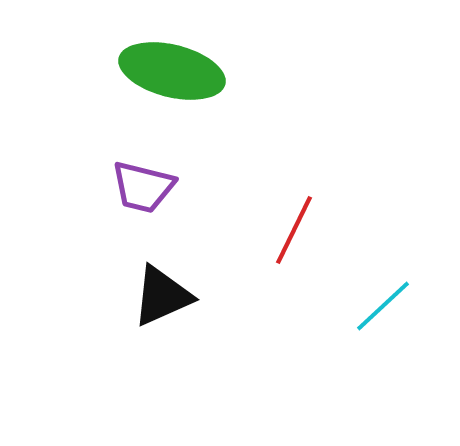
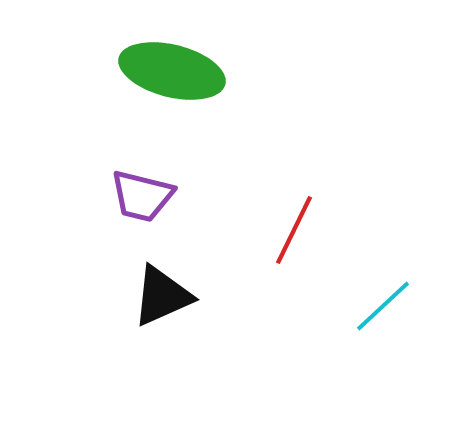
purple trapezoid: moved 1 px left, 9 px down
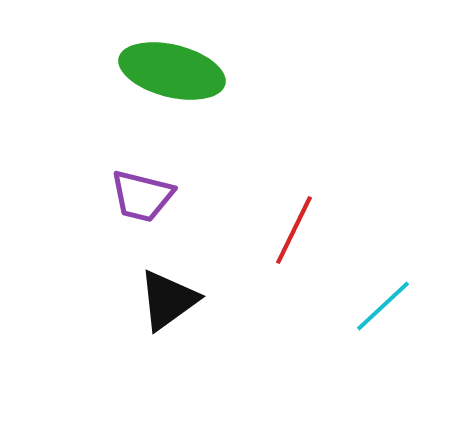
black triangle: moved 6 px right, 4 px down; rotated 12 degrees counterclockwise
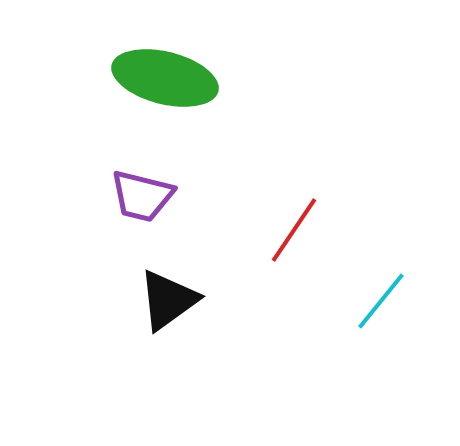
green ellipse: moved 7 px left, 7 px down
red line: rotated 8 degrees clockwise
cyan line: moved 2 px left, 5 px up; rotated 8 degrees counterclockwise
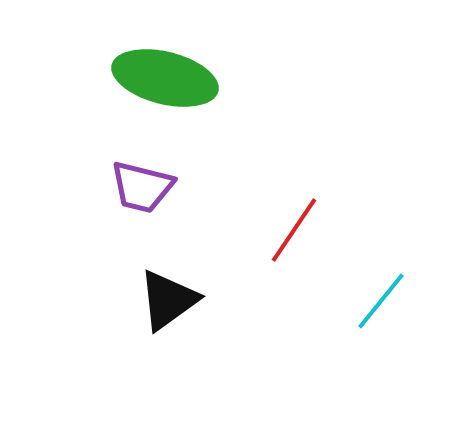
purple trapezoid: moved 9 px up
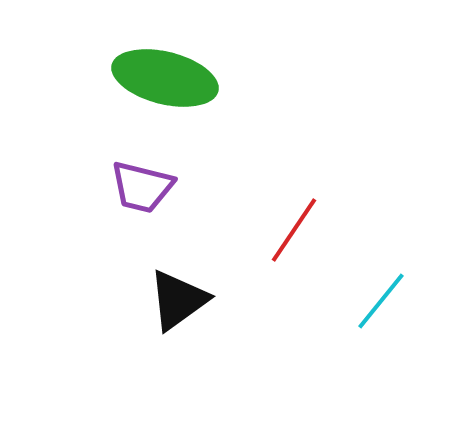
black triangle: moved 10 px right
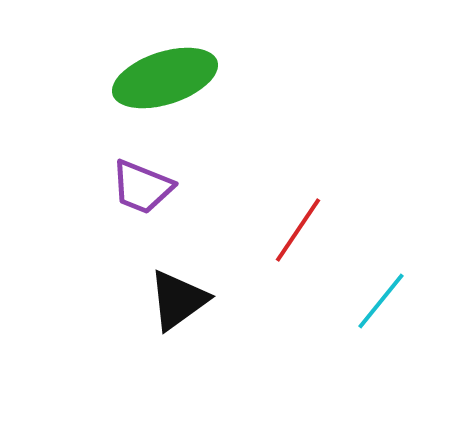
green ellipse: rotated 32 degrees counterclockwise
purple trapezoid: rotated 8 degrees clockwise
red line: moved 4 px right
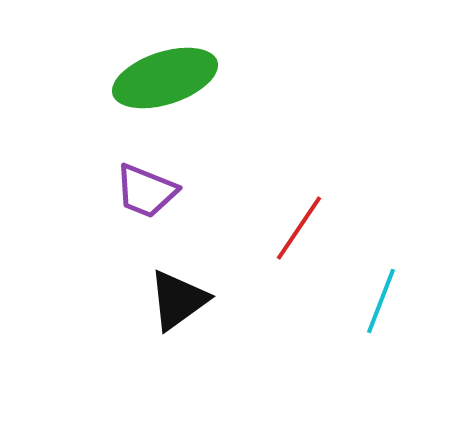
purple trapezoid: moved 4 px right, 4 px down
red line: moved 1 px right, 2 px up
cyan line: rotated 18 degrees counterclockwise
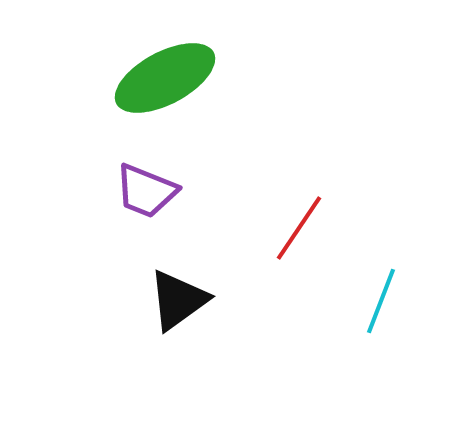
green ellipse: rotated 10 degrees counterclockwise
